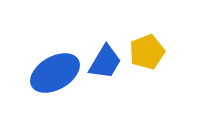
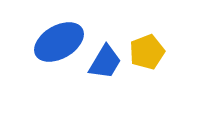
blue ellipse: moved 4 px right, 31 px up
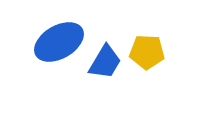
yellow pentagon: rotated 24 degrees clockwise
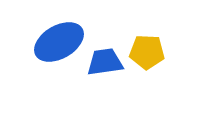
blue trapezoid: rotated 129 degrees counterclockwise
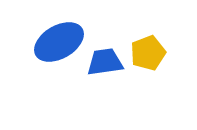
yellow pentagon: moved 1 px right, 1 px down; rotated 24 degrees counterclockwise
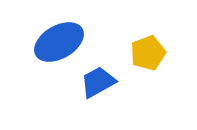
blue trapezoid: moved 7 px left, 20 px down; rotated 21 degrees counterclockwise
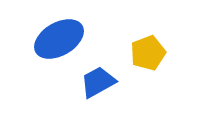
blue ellipse: moved 3 px up
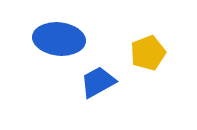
blue ellipse: rotated 36 degrees clockwise
